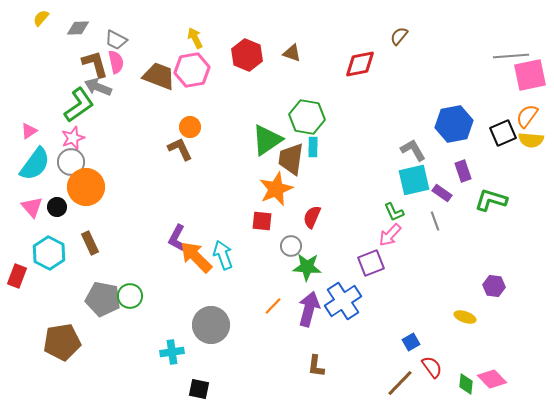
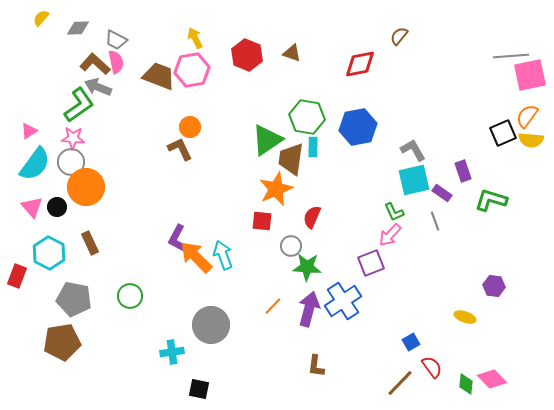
brown L-shape at (95, 64): rotated 32 degrees counterclockwise
blue hexagon at (454, 124): moved 96 px left, 3 px down
pink star at (73, 138): rotated 25 degrees clockwise
gray pentagon at (103, 299): moved 29 px left
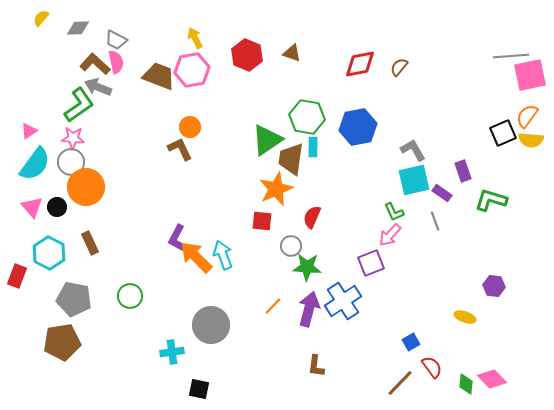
brown semicircle at (399, 36): moved 31 px down
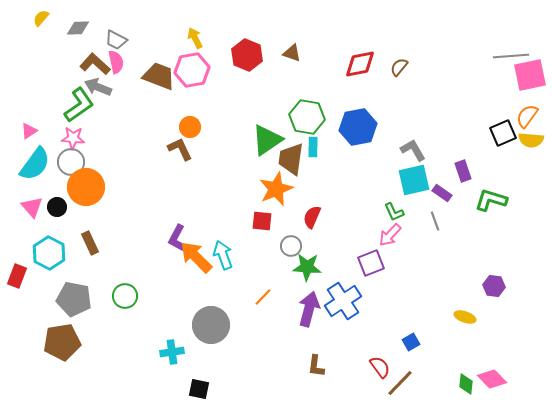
green circle at (130, 296): moved 5 px left
orange line at (273, 306): moved 10 px left, 9 px up
red semicircle at (432, 367): moved 52 px left
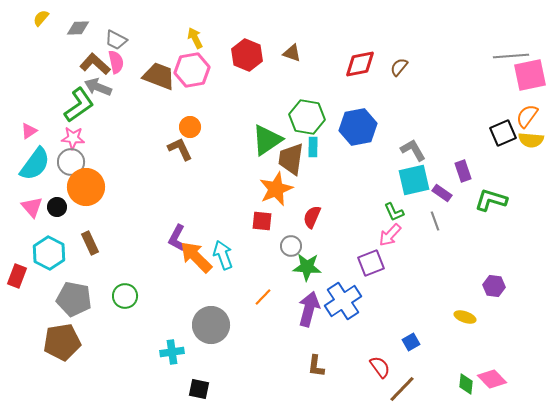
brown line at (400, 383): moved 2 px right, 6 px down
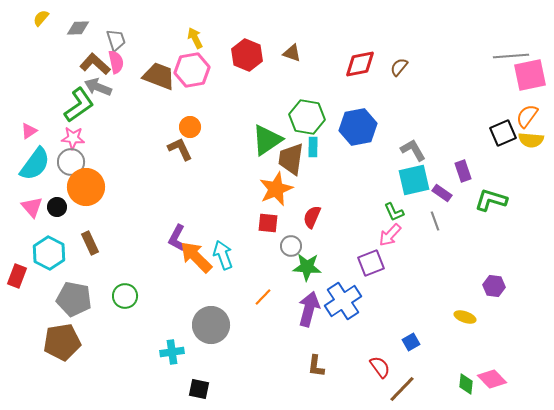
gray trapezoid at (116, 40): rotated 135 degrees counterclockwise
red square at (262, 221): moved 6 px right, 2 px down
